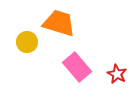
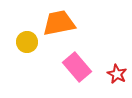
orange trapezoid: rotated 28 degrees counterclockwise
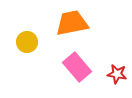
orange trapezoid: moved 13 px right
red star: rotated 18 degrees counterclockwise
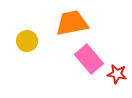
yellow circle: moved 1 px up
pink rectangle: moved 12 px right, 8 px up
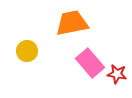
yellow circle: moved 10 px down
pink rectangle: moved 1 px right, 4 px down
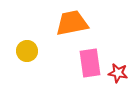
pink rectangle: rotated 32 degrees clockwise
red star: moved 1 px right, 1 px up
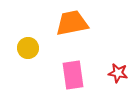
yellow circle: moved 1 px right, 3 px up
pink rectangle: moved 17 px left, 12 px down
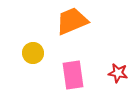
orange trapezoid: moved 2 px up; rotated 12 degrees counterclockwise
yellow circle: moved 5 px right, 5 px down
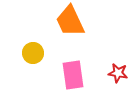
orange trapezoid: moved 2 px left; rotated 92 degrees counterclockwise
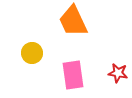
orange trapezoid: moved 3 px right
yellow circle: moved 1 px left
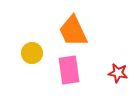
orange trapezoid: moved 10 px down
pink rectangle: moved 4 px left, 5 px up
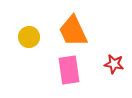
yellow circle: moved 3 px left, 16 px up
red star: moved 4 px left, 9 px up
